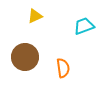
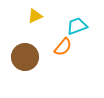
cyan trapezoid: moved 7 px left
orange semicircle: moved 21 px up; rotated 48 degrees clockwise
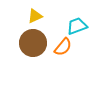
brown circle: moved 8 px right, 14 px up
